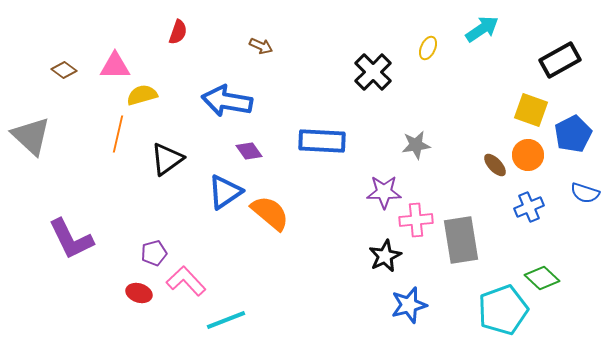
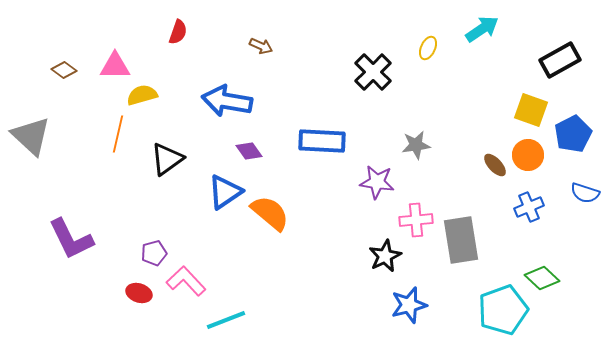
purple star: moved 7 px left, 10 px up; rotated 8 degrees clockwise
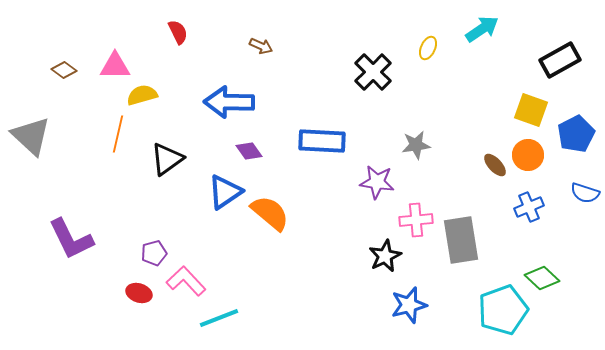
red semicircle: rotated 45 degrees counterclockwise
blue arrow: moved 2 px right, 1 px down; rotated 9 degrees counterclockwise
blue pentagon: moved 3 px right
cyan line: moved 7 px left, 2 px up
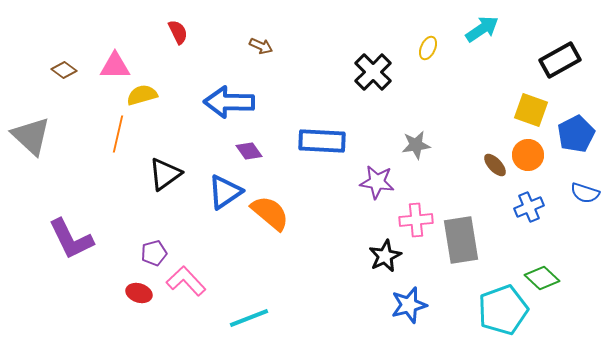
black triangle: moved 2 px left, 15 px down
cyan line: moved 30 px right
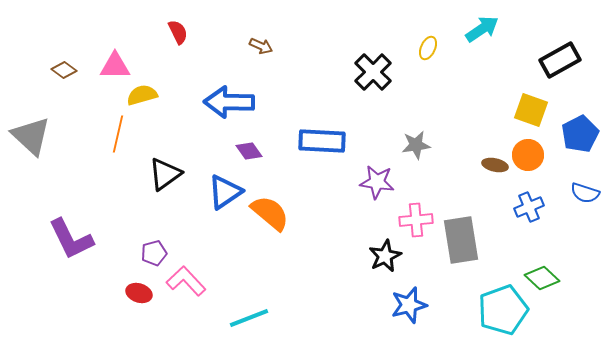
blue pentagon: moved 4 px right
brown ellipse: rotated 35 degrees counterclockwise
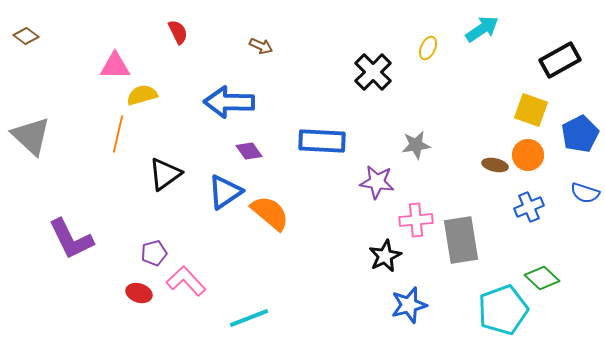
brown diamond: moved 38 px left, 34 px up
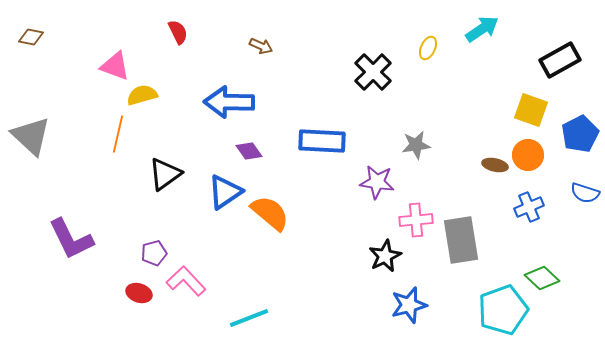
brown diamond: moved 5 px right, 1 px down; rotated 25 degrees counterclockwise
pink triangle: rotated 20 degrees clockwise
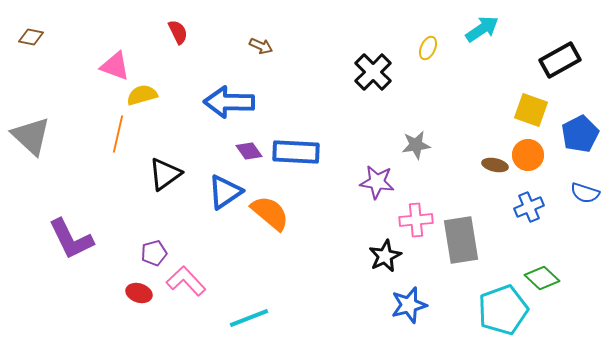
blue rectangle: moved 26 px left, 11 px down
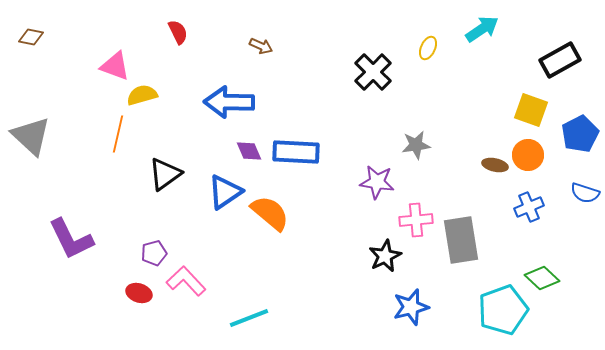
purple diamond: rotated 12 degrees clockwise
blue star: moved 2 px right, 2 px down
